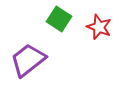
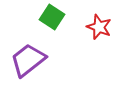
green square: moved 7 px left, 2 px up
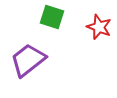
green square: rotated 15 degrees counterclockwise
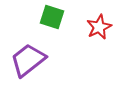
red star: rotated 25 degrees clockwise
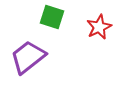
purple trapezoid: moved 3 px up
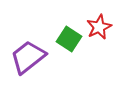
green square: moved 17 px right, 22 px down; rotated 15 degrees clockwise
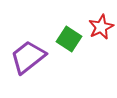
red star: moved 2 px right
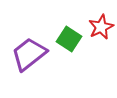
purple trapezoid: moved 1 px right, 3 px up
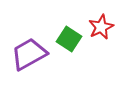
purple trapezoid: rotated 9 degrees clockwise
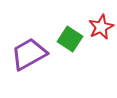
green square: moved 1 px right
